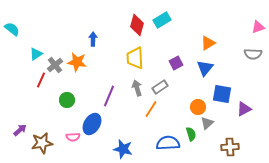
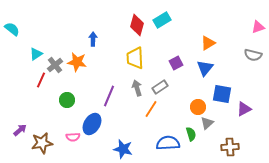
gray semicircle: moved 1 px down; rotated 12 degrees clockwise
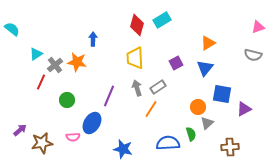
red line: moved 2 px down
gray rectangle: moved 2 px left
blue ellipse: moved 1 px up
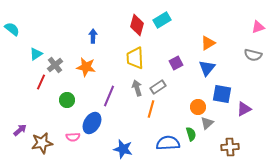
blue arrow: moved 3 px up
orange star: moved 9 px right, 5 px down
blue triangle: moved 2 px right
orange line: rotated 18 degrees counterclockwise
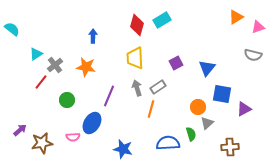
orange triangle: moved 28 px right, 26 px up
red line: rotated 14 degrees clockwise
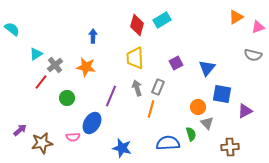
gray rectangle: rotated 35 degrees counterclockwise
purple line: moved 2 px right
green circle: moved 2 px up
purple triangle: moved 1 px right, 2 px down
gray triangle: rotated 32 degrees counterclockwise
blue star: moved 1 px left, 1 px up
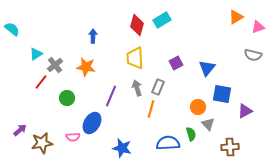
gray triangle: moved 1 px right, 1 px down
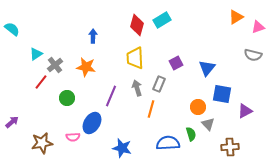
gray rectangle: moved 1 px right, 3 px up
purple arrow: moved 8 px left, 8 px up
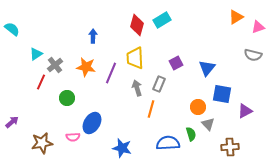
red line: rotated 14 degrees counterclockwise
purple line: moved 23 px up
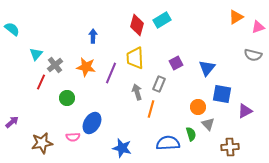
cyan triangle: rotated 16 degrees counterclockwise
gray arrow: moved 4 px down
